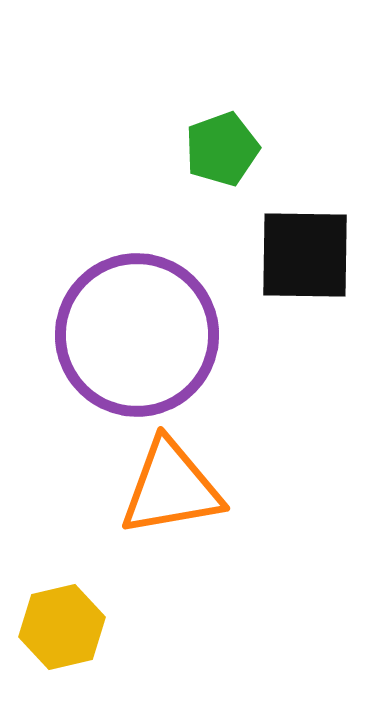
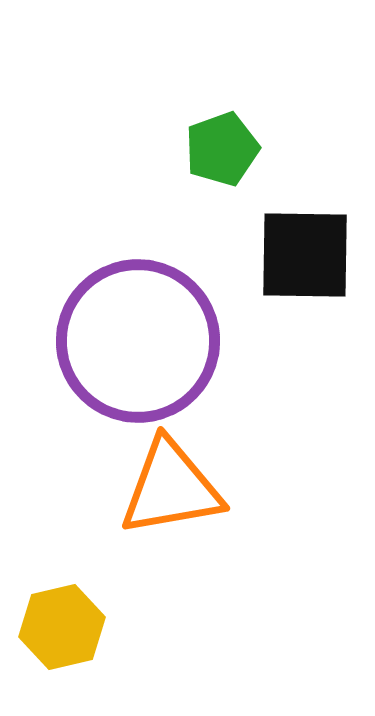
purple circle: moved 1 px right, 6 px down
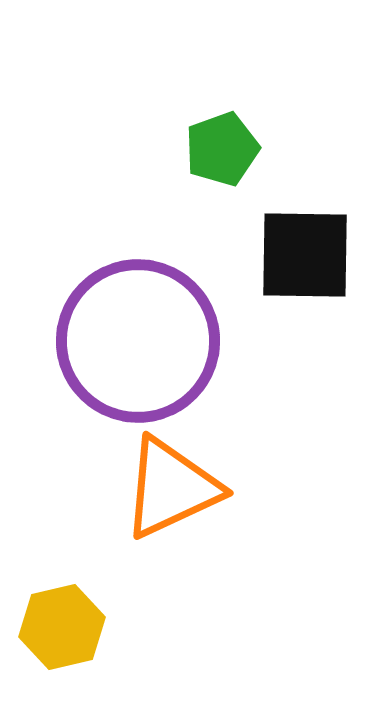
orange triangle: rotated 15 degrees counterclockwise
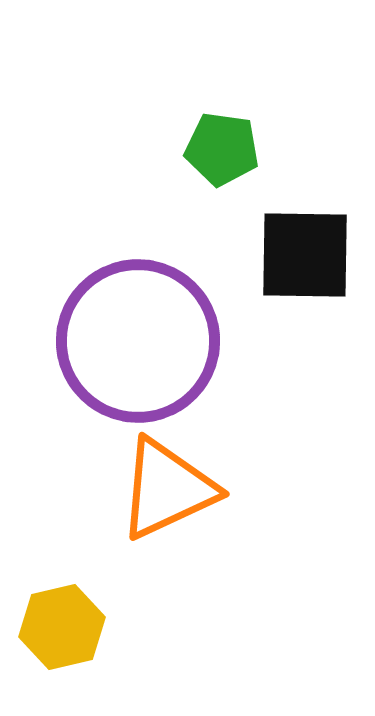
green pentagon: rotated 28 degrees clockwise
orange triangle: moved 4 px left, 1 px down
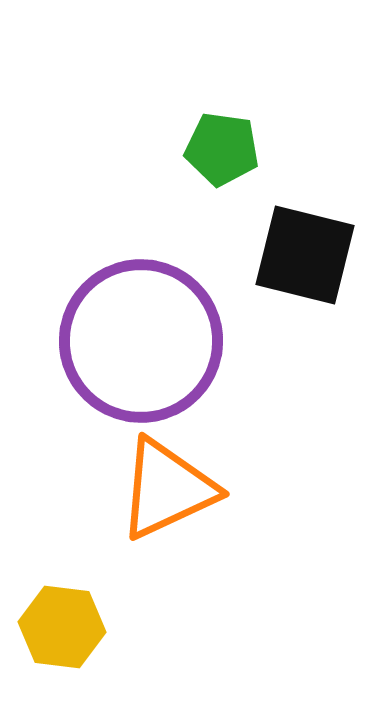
black square: rotated 13 degrees clockwise
purple circle: moved 3 px right
yellow hexagon: rotated 20 degrees clockwise
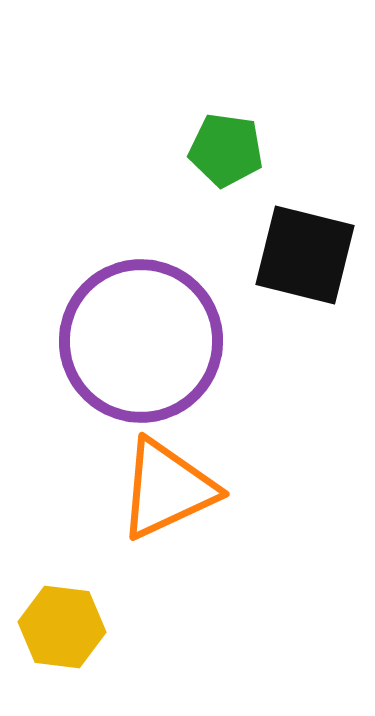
green pentagon: moved 4 px right, 1 px down
